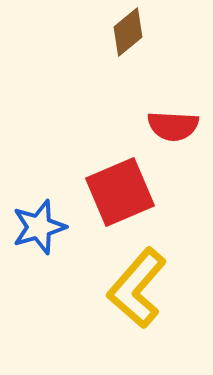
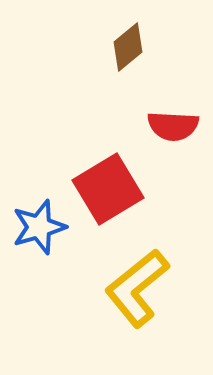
brown diamond: moved 15 px down
red square: moved 12 px left, 3 px up; rotated 8 degrees counterclockwise
yellow L-shape: rotated 10 degrees clockwise
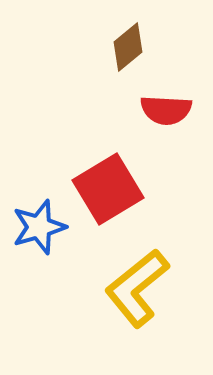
red semicircle: moved 7 px left, 16 px up
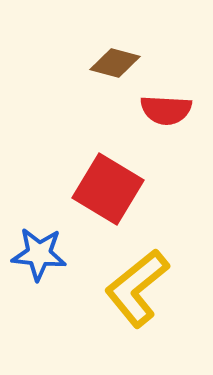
brown diamond: moved 13 px left, 16 px down; rotated 54 degrees clockwise
red square: rotated 28 degrees counterclockwise
blue star: moved 27 px down; rotated 22 degrees clockwise
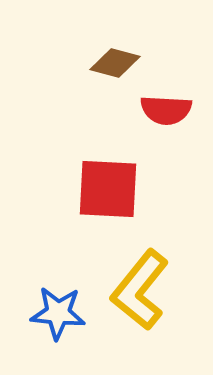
red square: rotated 28 degrees counterclockwise
blue star: moved 19 px right, 59 px down
yellow L-shape: moved 3 px right, 2 px down; rotated 12 degrees counterclockwise
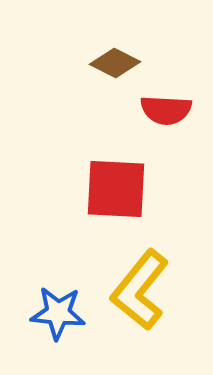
brown diamond: rotated 12 degrees clockwise
red square: moved 8 px right
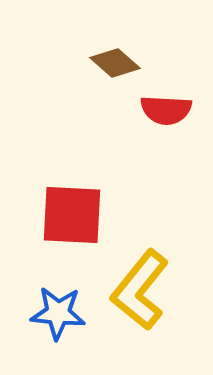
brown diamond: rotated 15 degrees clockwise
red square: moved 44 px left, 26 px down
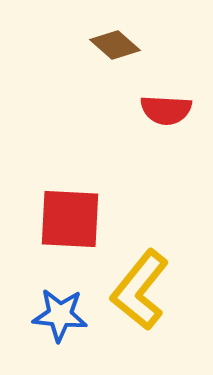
brown diamond: moved 18 px up
red square: moved 2 px left, 4 px down
blue star: moved 2 px right, 2 px down
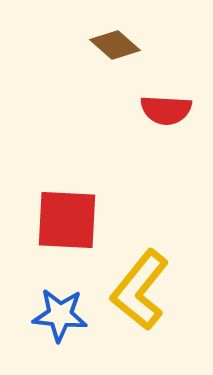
red square: moved 3 px left, 1 px down
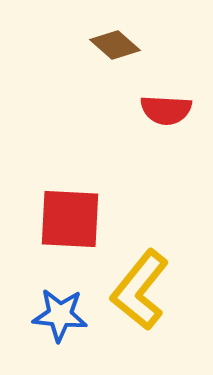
red square: moved 3 px right, 1 px up
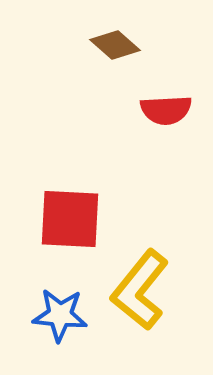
red semicircle: rotated 6 degrees counterclockwise
